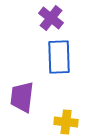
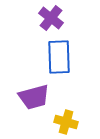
purple trapezoid: moved 12 px right; rotated 112 degrees counterclockwise
yellow cross: rotated 10 degrees clockwise
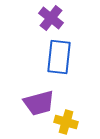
blue rectangle: rotated 8 degrees clockwise
purple trapezoid: moved 5 px right, 6 px down
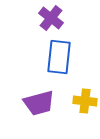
yellow cross: moved 19 px right, 21 px up; rotated 10 degrees counterclockwise
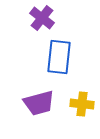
purple cross: moved 9 px left
yellow cross: moved 3 px left, 3 px down
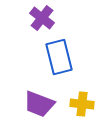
blue rectangle: rotated 20 degrees counterclockwise
purple trapezoid: moved 1 px down; rotated 36 degrees clockwise
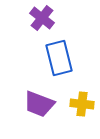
blue rectangle: moved 1 px down
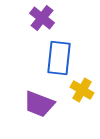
blue rectangle: rotated 20 degrees clockwise
yellow cross: moved 14 px up; rotated 25 degrees clockwise
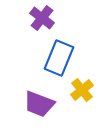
blue rectangle: rotated 16 degrees clockwise
yellow cross: rotated 20 degrees clockwise
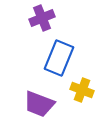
purple cross: rotated 30 degrees clockwise
yellow cross: rotated 30 degrees counterclockwise
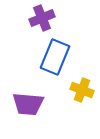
blue rectangle: moved 4 px left, 1 px up
purple trapezoid: moved 11 px left; rotated 16 degrees counterclockwise
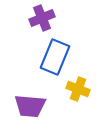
yellow cross: moved 4 px left, 1 px up
purple trapezoid: moved 2 px right, 2 px down
